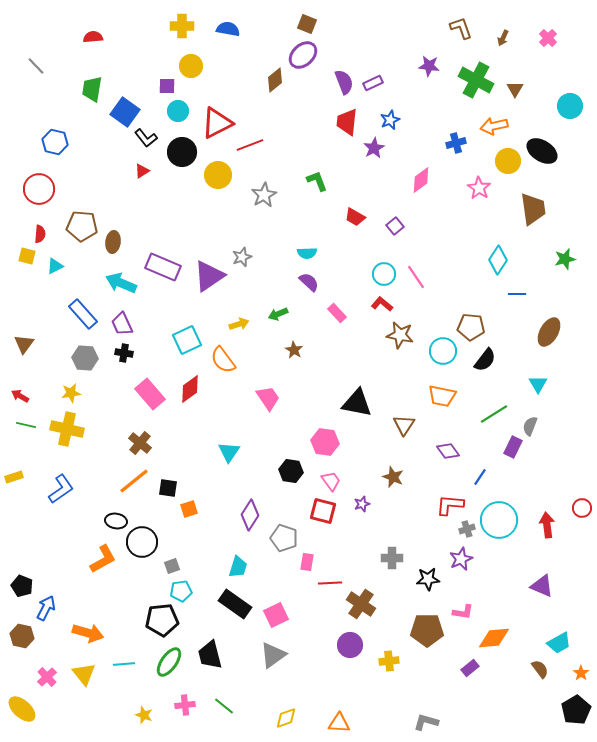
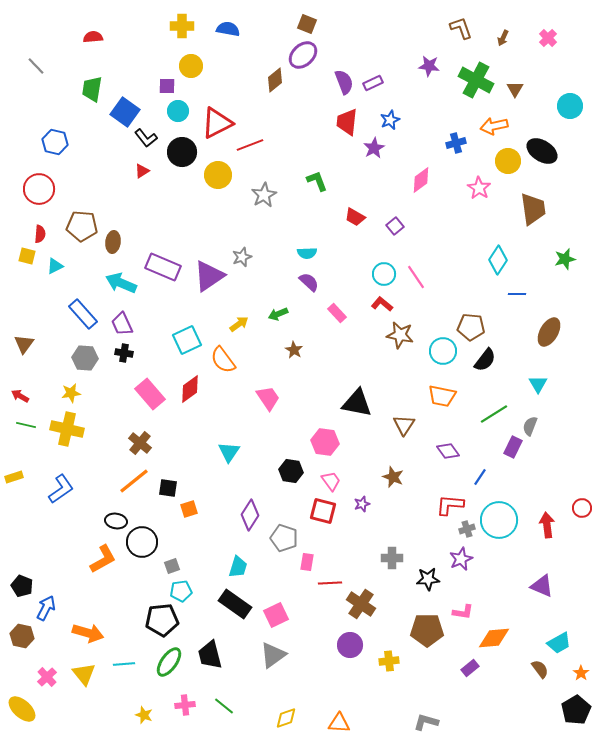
yellow arrow at (239, 324): rotated 18 degrees counterclockwise
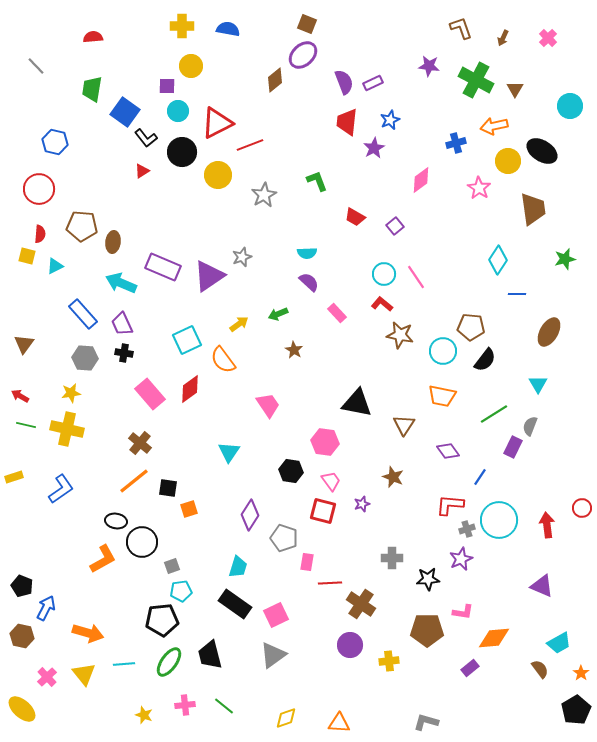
pink trapezoid at (268, 398): moved 7 px down
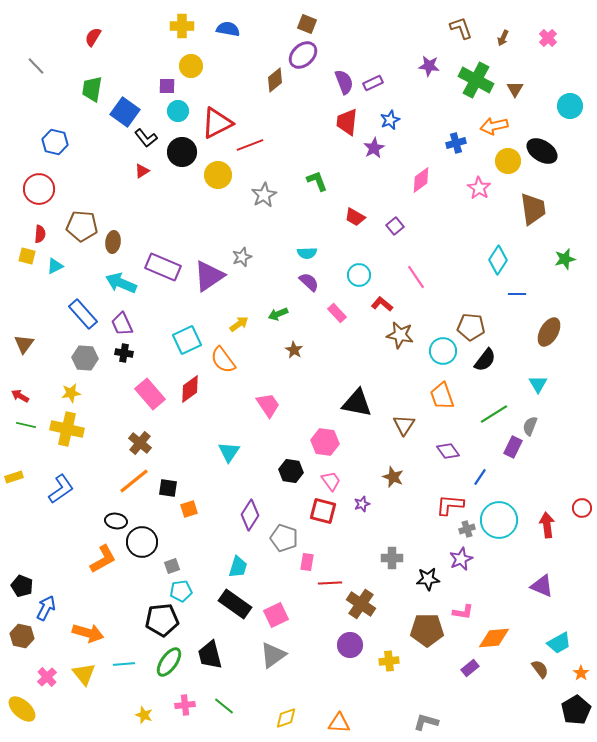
red semicircle at (93, 37): rotated 54 degrees counterclockwise
cyan circle at (384, 274): moved 25 px left, 1 px down
orange trapezoid at (442, 396): rotated 60 degrees clockwise
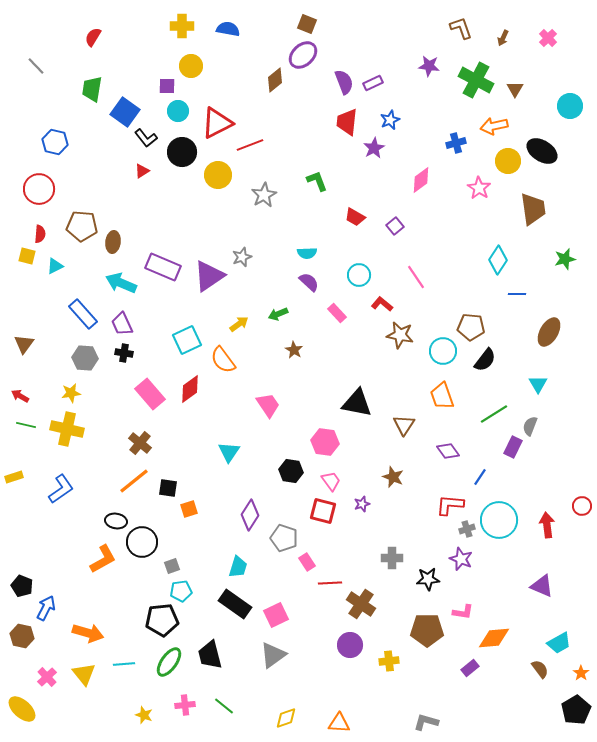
red circle at (582, 508): moved 2 px up
purple star at (461, 559): rotated 25 degrees counterclockwise
pink rectangle at (307, 562): rotated 42 degrees counterclockwise
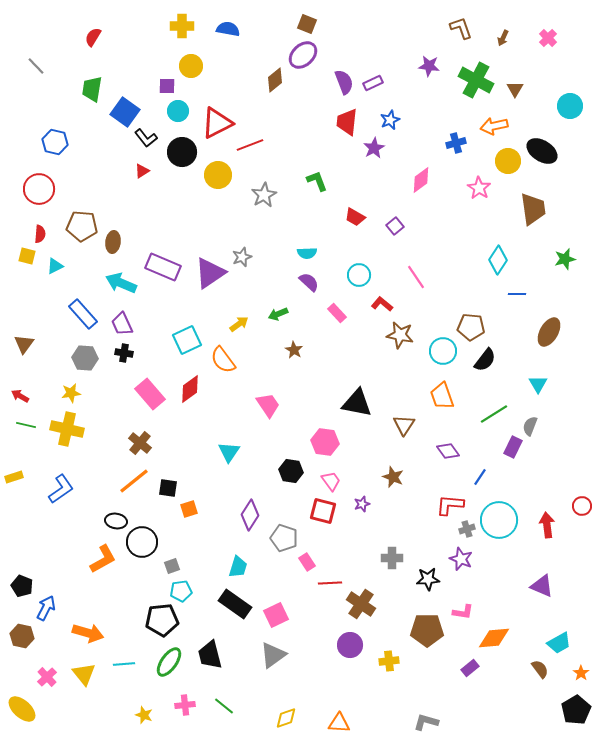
purple triangle at (209, 276): moved 1 px right, 3 px up
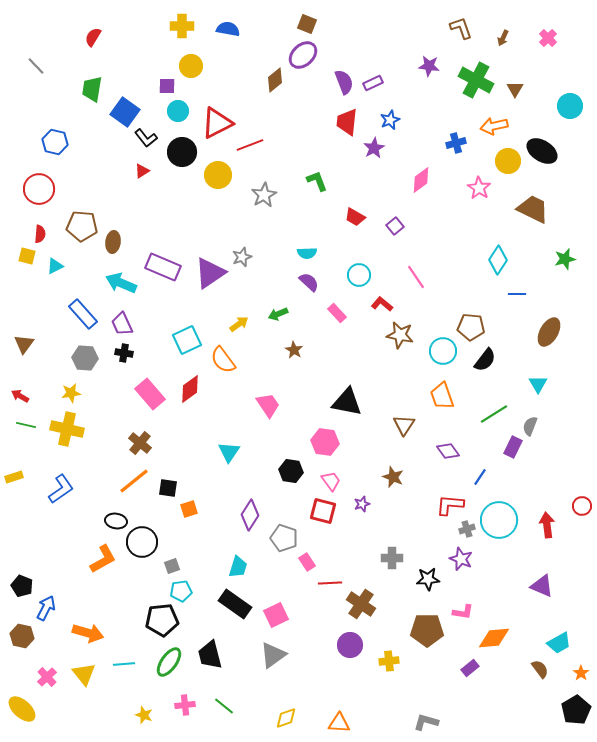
brown trapezoid at (533, 209): rotated 56 degrees counterclockwise
black triangle at (357, 403): moved 10 px left, 1 px up
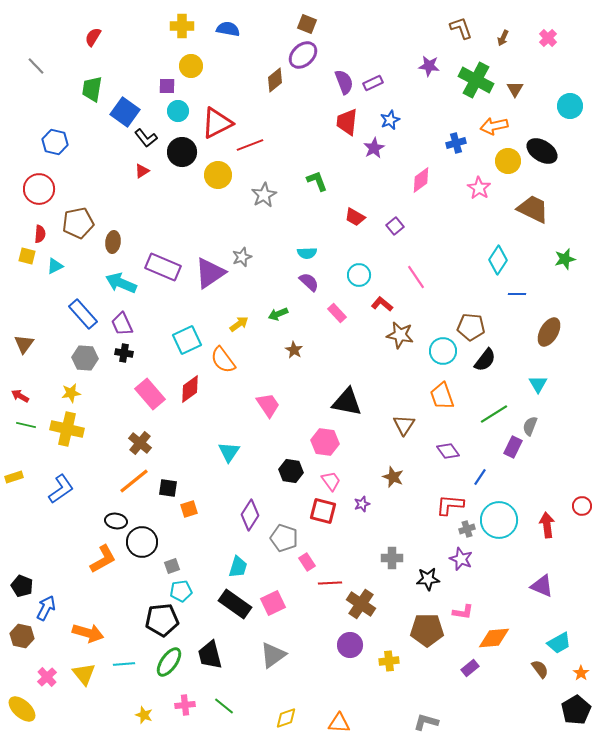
brown pentagon at (82, 226): moved 4 px left, 3 px up; rotated 16 degrees counterclockwise
pink square at (276, 615): moved 3 px left, 12 px up
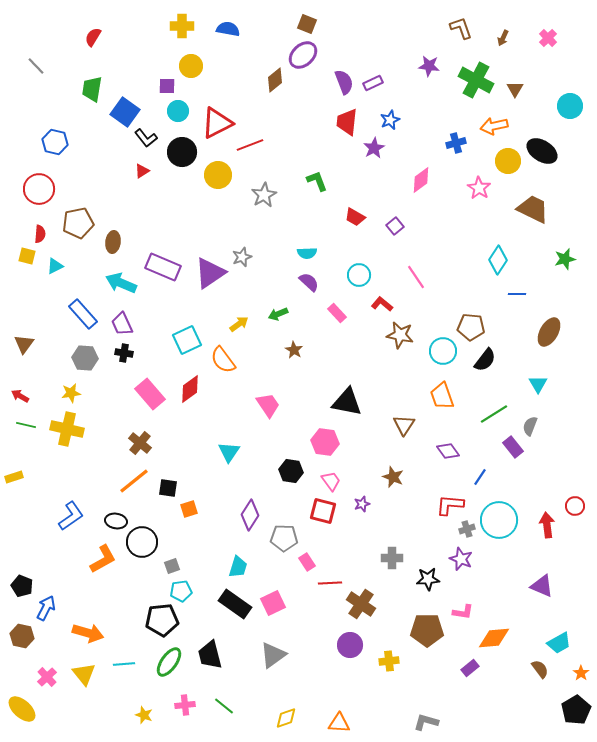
purple rectangle at (513, 447): rotated 65 degrees counterclockwise
blue L-shape at (61, 489): moved 10 px right, 27 px down
red circle at (582, 506): moved 7 px left
gray pentagon at (284, 538): rotated 16 degrees counterclockwise
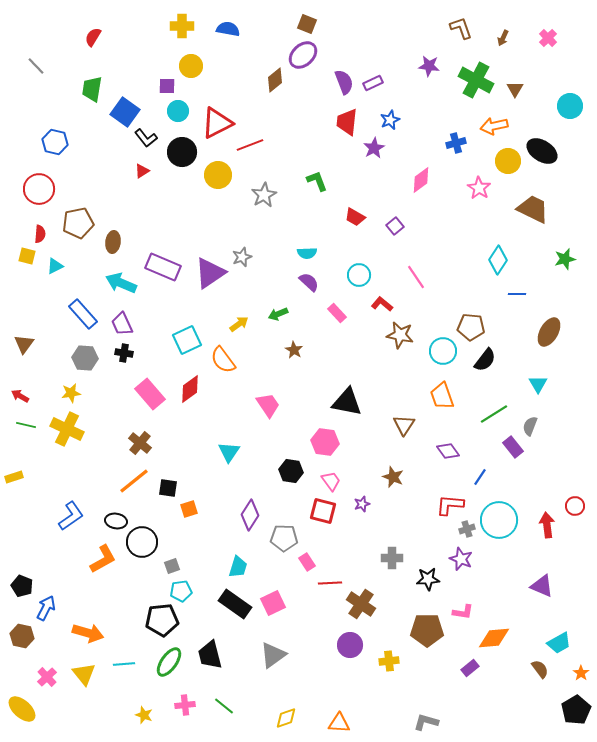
yellow cross at (67, 429): rotated 12 degrees clockwise
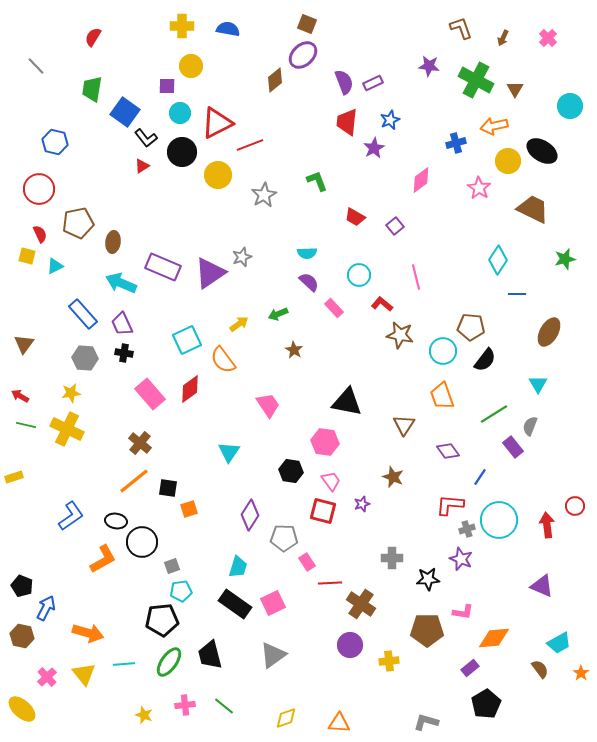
cyan circle at (178, 111): moved 2 px right, 2 px down
red triangle at (142, 171): moved 5 px up
red semicircle at (40, 234): rotated 30 degrees counterclockwise
pink line at (416, 277): rotated 20 degrees clockwise
pink rectangle at (337, 313): moved 3 px left, 5 px up
black pentagon at (576, 710): moved 90 px left, 6 px up
